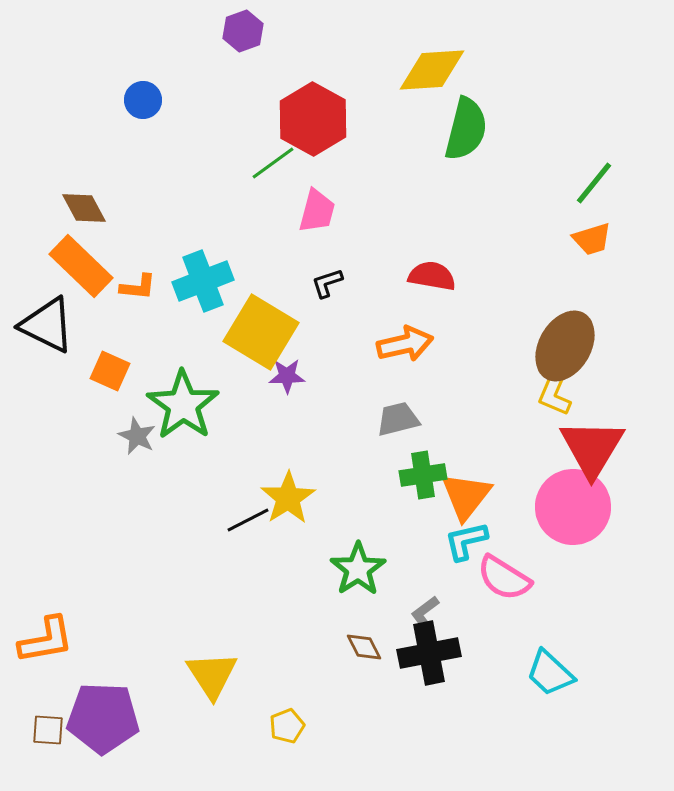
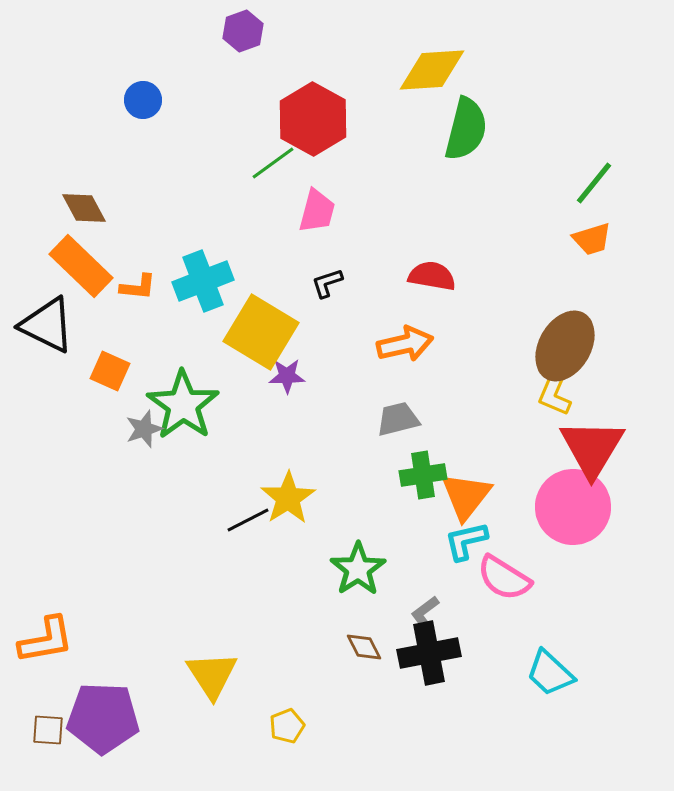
gray star at (137, 436): moved 7 px right, 7 px up; rotated 27 degrees clockwise
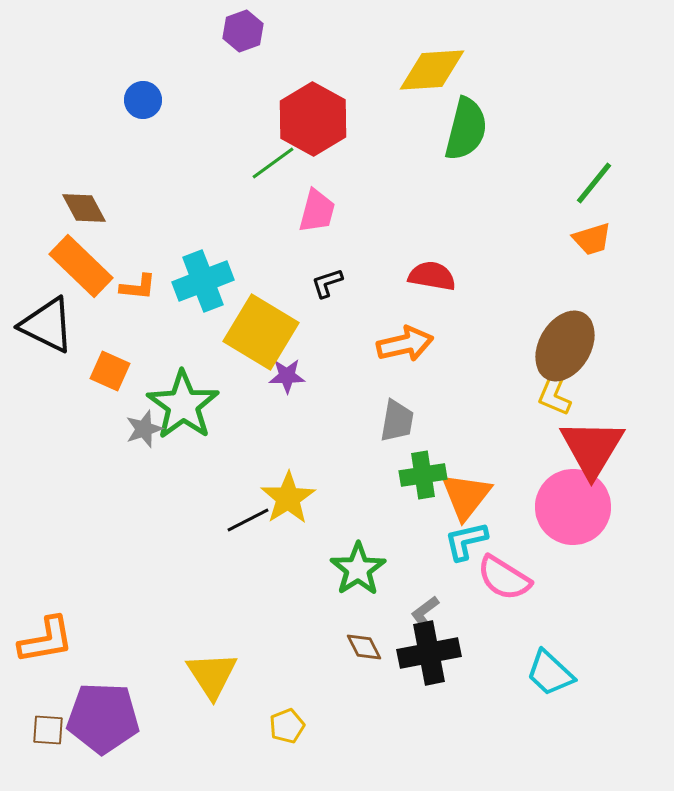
gray trapezoid at (398, 419): moved 1 px left, 2 px down; rotated 114 degrees clockwise
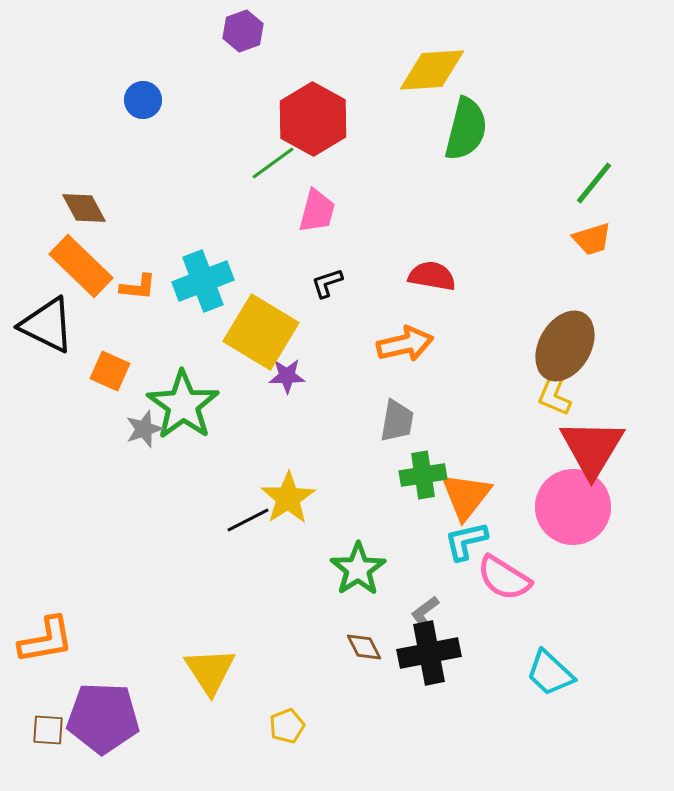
yellow triangle at (212, 675): moved 2 px left, 4 px up
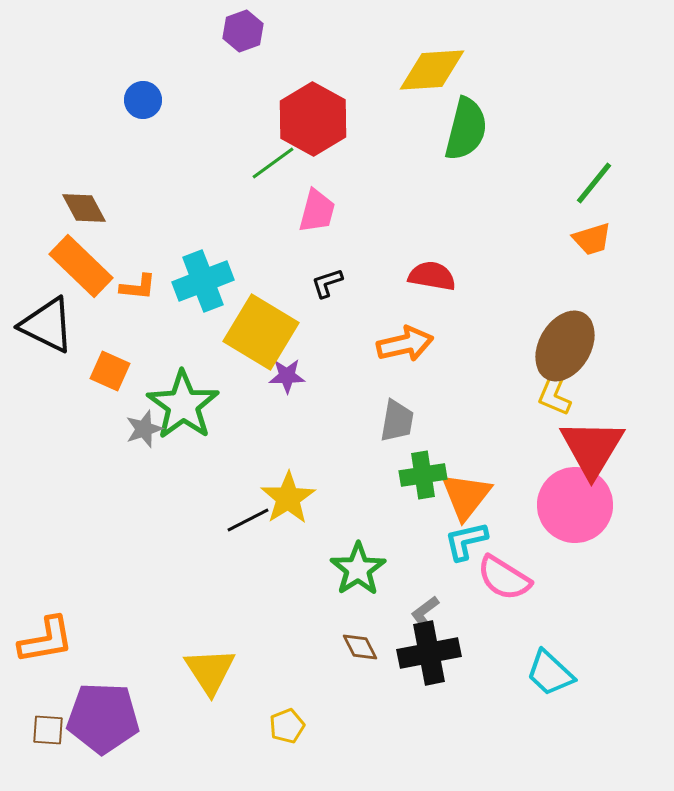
pink circle at (573, 507): moved 2 px right, 2 px up
brown diamond at (364, 647): moved 4 px left
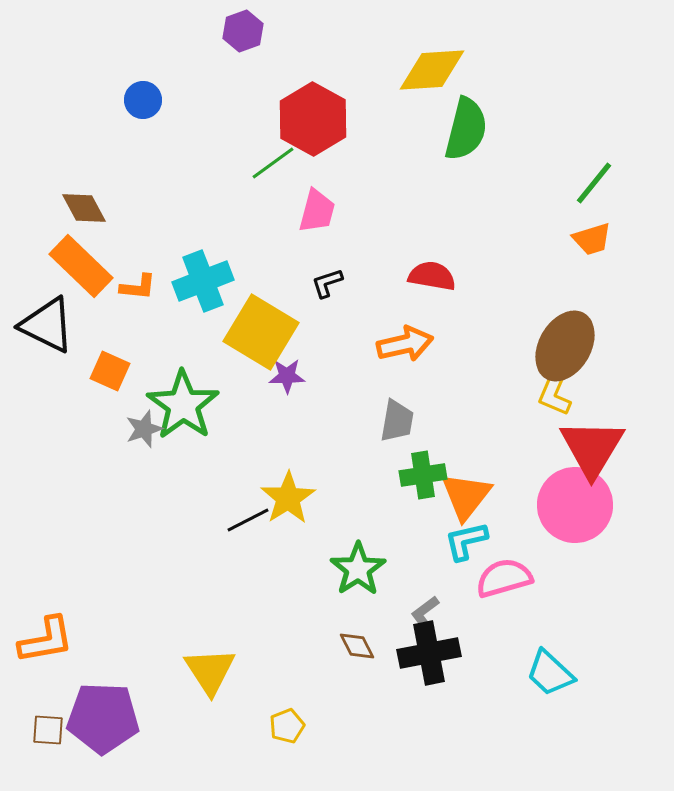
pink semicircle at (504, 578): rotated 132 degrees clockwise
brown diamond at (360, 647): moved 3 px left, 1 px up
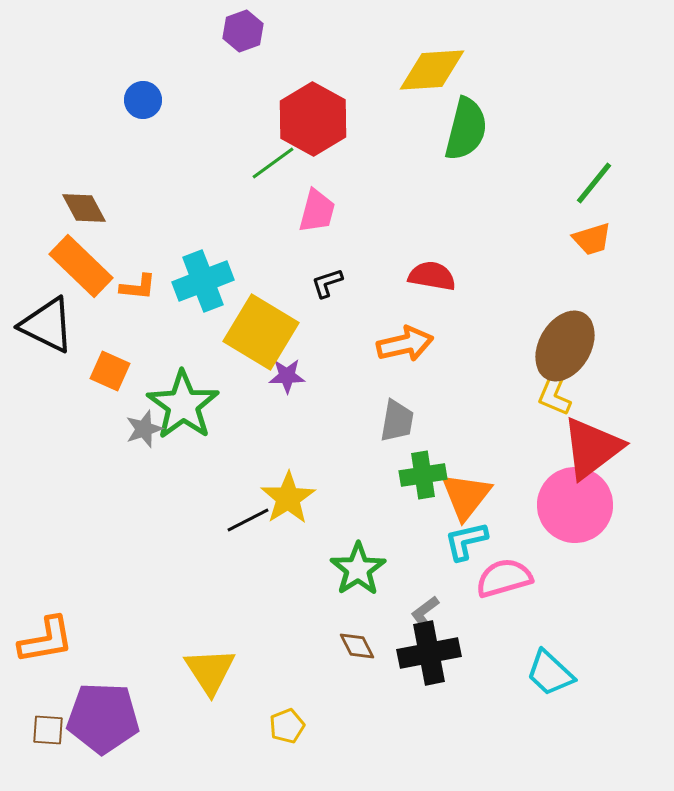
red triangle at (592, 448): rotated 22 degrees clockwise
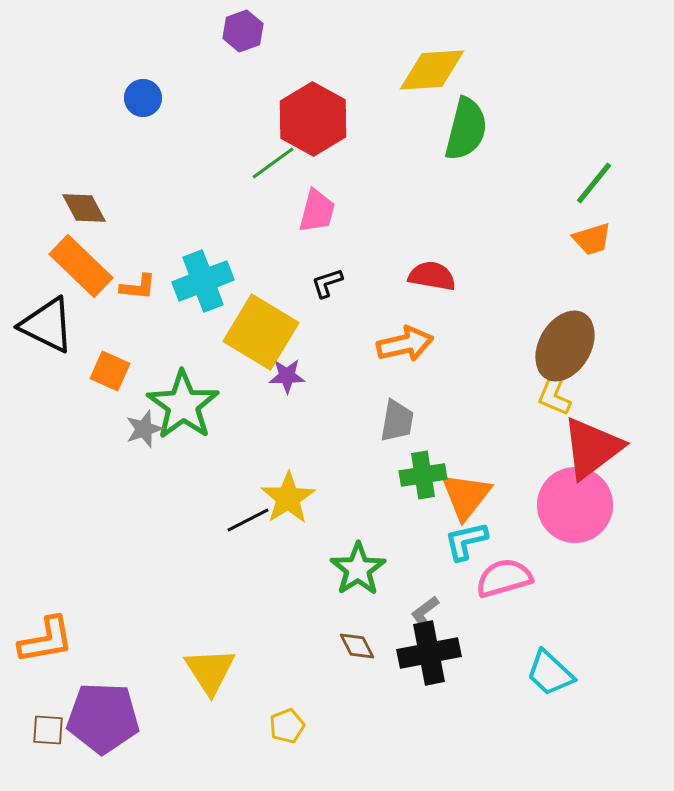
blue circle at (143, 100): moved 2 px up
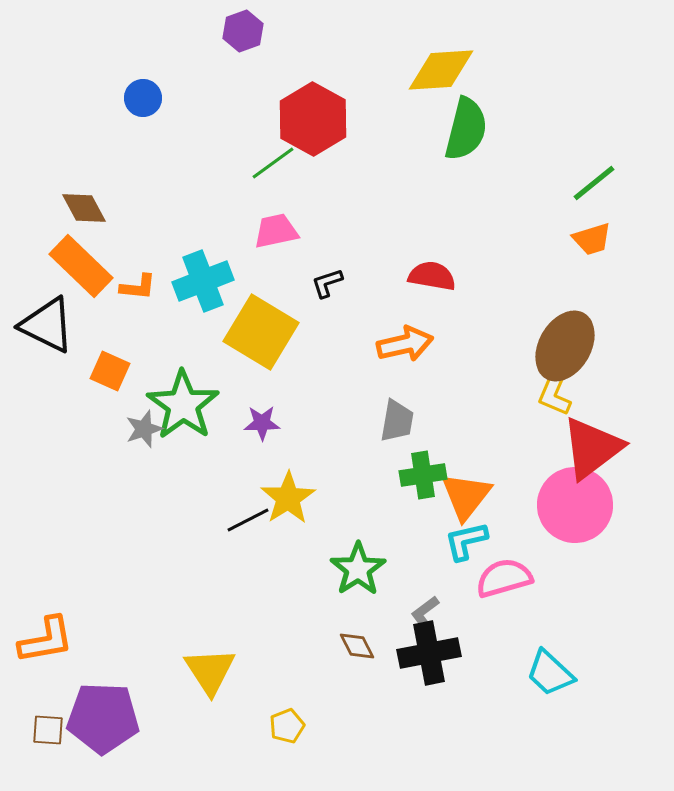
yellow diamond at (432, 70): moved 9 px right
green line at (594, 183): rotated 12 degrees clockwise
pink trapezoid at (317, 211): moved 41 px left, 20 px down; rotated 117 degrees counterclockwise
purple star at (287, 376): moved 25 px left, 47 px down
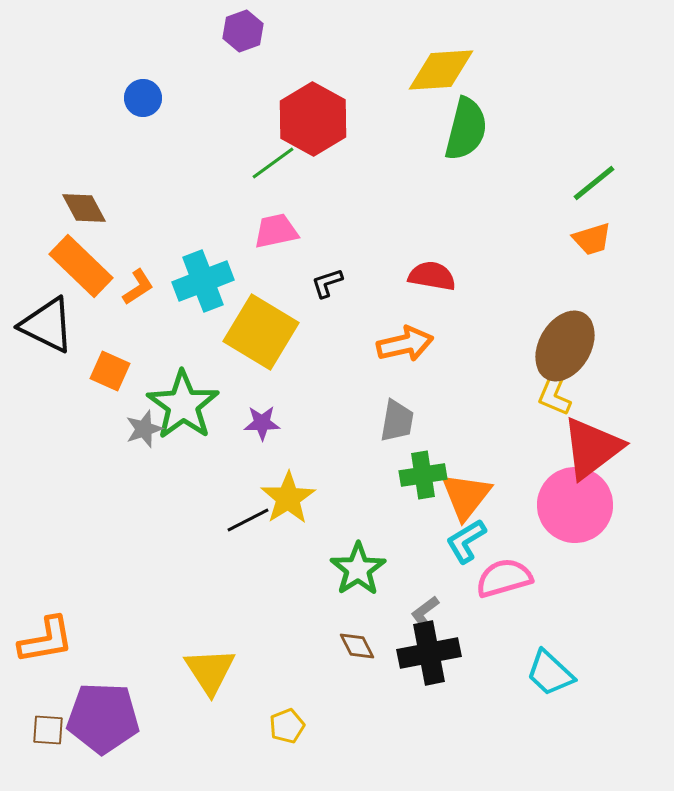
orange L-shape at (138, 287): rotated 39 degrees counterclockwise
cyan L-shape at (466, 541): rotated 18 degrees counterclockwise
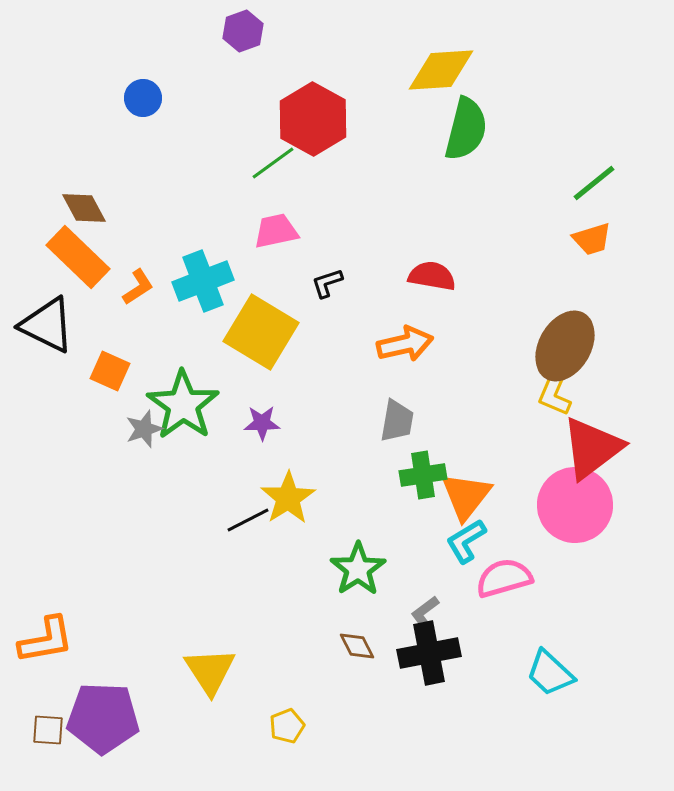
orange rectangle at (81, 266): moved 3 px left, 9 px up
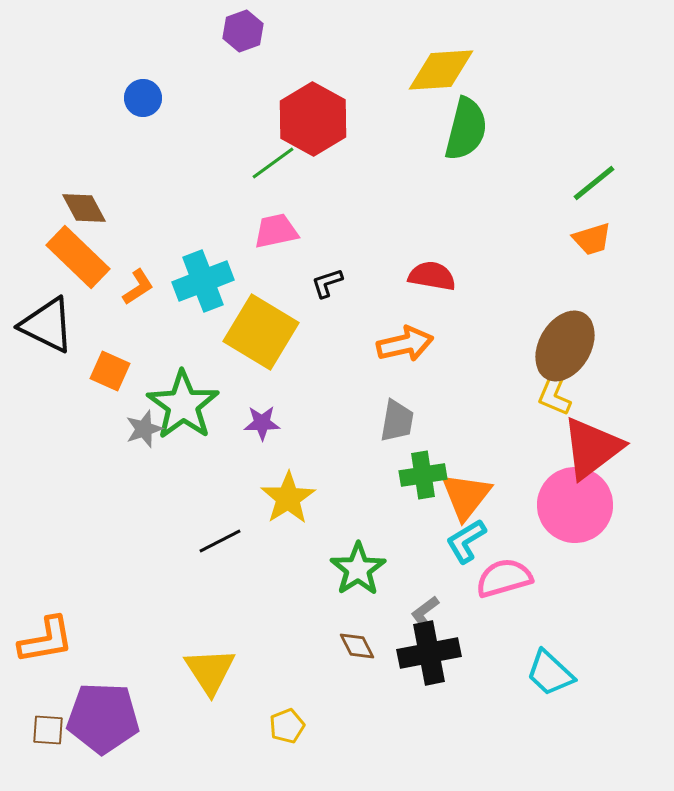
black line at (248, 520): moved 28 px left, 21 px down
